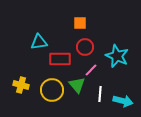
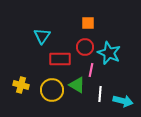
orange square: moved 8 px right
cyan triangle: moved 3 px right, 6 px up; rotated 48 degrees counterclockwise
cyan star: moved 8 px left, 3 px up
pink line: rotated 32 degrees counterclockwise
green triangle: rotated 18 degrees counterclockwise
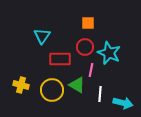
cyan arrow: moved 2 px down
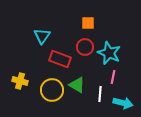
red rectangle: rotated 20 degrees clockwise
pink line: moved 22 px right, 7 px down
yellow cross: moved 1 px left, 4 px up
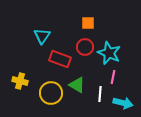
yellow circle: moved 1 px left, 3 px down
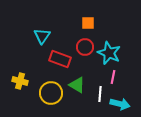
cyan arrow: moved 3 px left, 1 px down
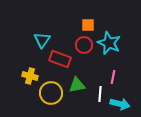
orange square: moved 2 px down
cyan triangle: moved 4 px down
red circle: moved 1 px left, 2 px up
cyan star: moved 10 px up
yellow cross: moved 10 px right, 5 px up
green triangle: rotated 42 degrees counterclockwise
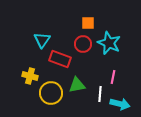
orange square: moved 2 px up
red circle: moved 1 px left, 1 px up
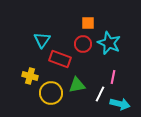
white line: rotated 21 degrees clockwise
